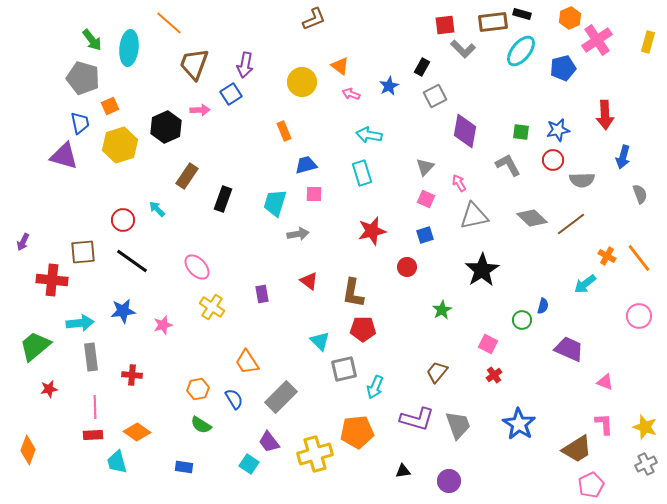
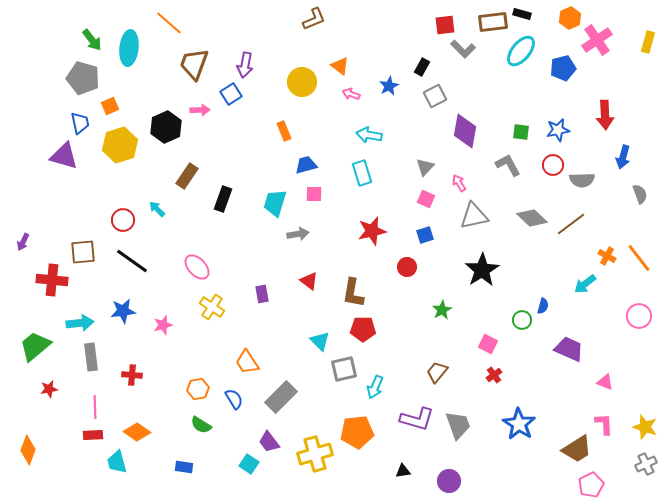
red circle at (553, 160): moved 5 px down
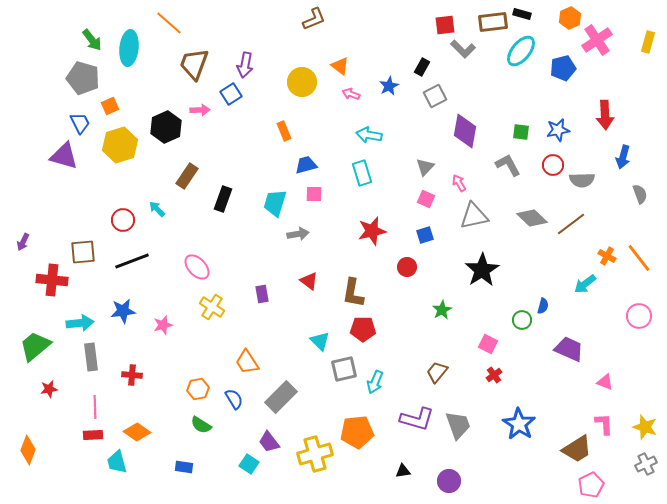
blue trapezoid at (80, 123): rotated 15 degrees counterclockwise
black line at (132, 261): rotated 56 degrees counterclockwise
cyan arrow at (375, 387): moved 5 px up
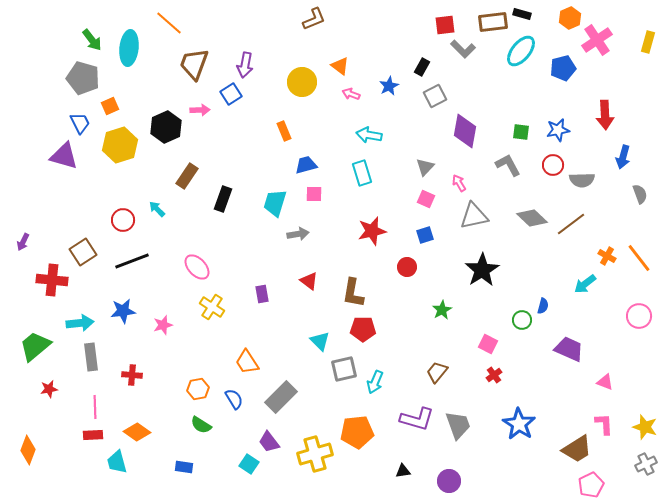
brown square at (83, 252): rotated 28 degrees counterclockwise
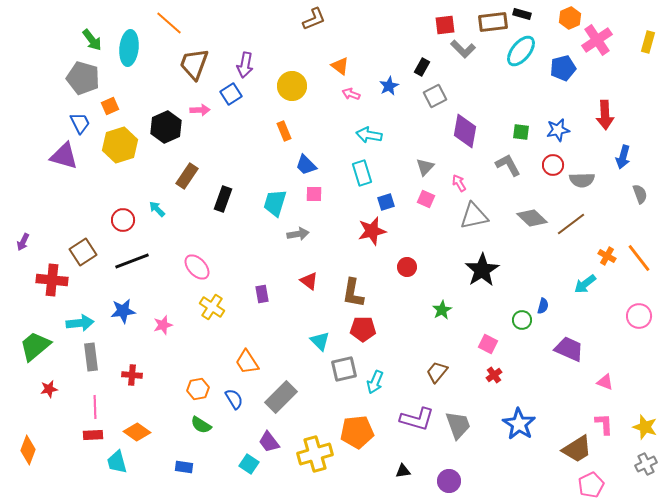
yellow circle at (302, 82): moved 10 px left, 4 px down
blue trapezoid at (306, 165): rotated 120 degrees counterclockwise
blue square at (425, 235): moved 39 px left, 33 px up
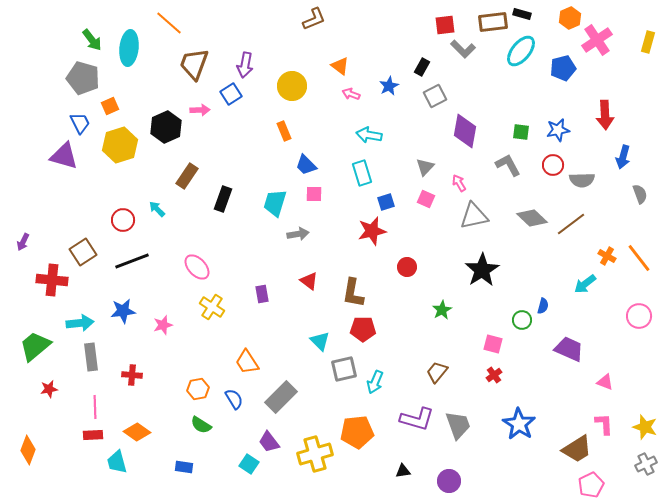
pink square at (488, 344): moved 5 px right; rotated 12 degrees counterclockwise
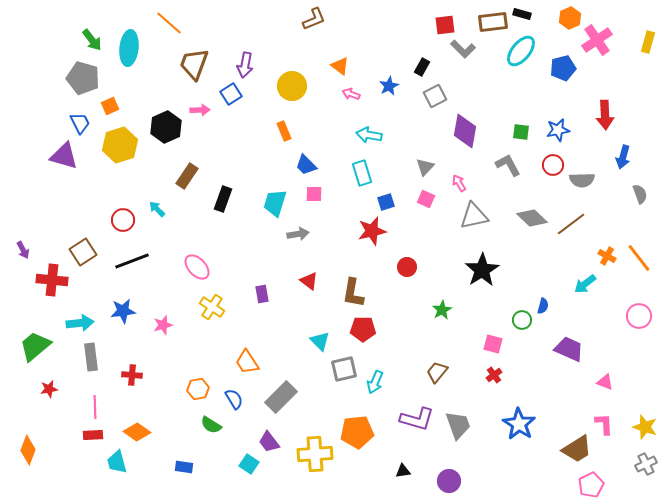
purple arrow at (23, 242): moved 8 px down; rotated 54 degrees counterclockwise
green semicircle at (201, 425): moved 10 px right
yellow cross at (315, 454): rotated 12 degrees clockwise
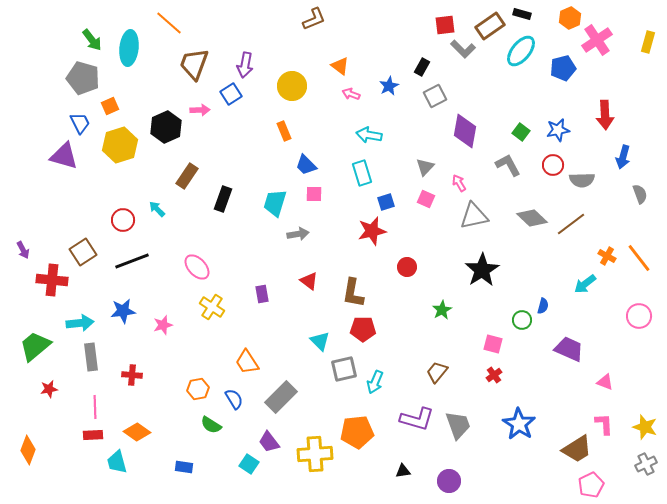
brown rectangle at (493, 22): moved 3 px left, 4 px down; rotated 28 degrees counterclockwise
green square at (521, 132): rotated 30 degrees clockwise
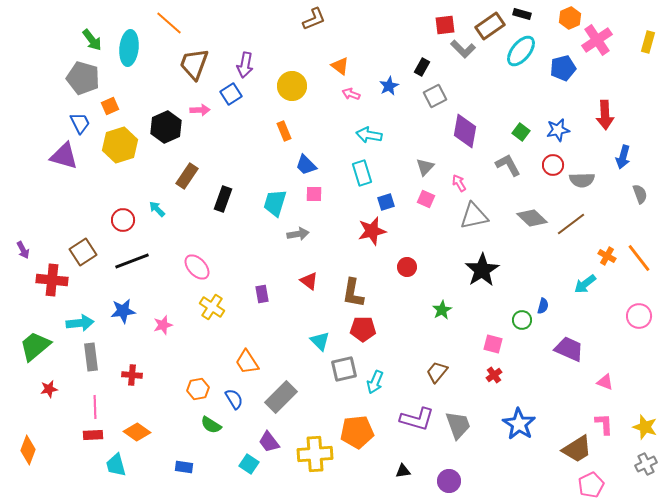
cyan trapezoid at (117, 462): moved 1 px left, 3 px down
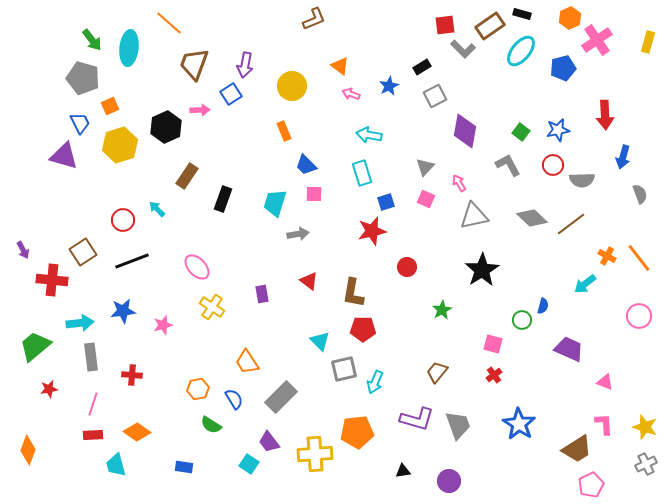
black rectangle at (422, 67): rotated 30 degrees clockwise
pink line at (95, 407): moved 2 px left, 3 px up; rotated 20 degrees clockwise
